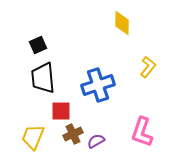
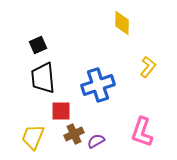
brown cross: moved 1 px right
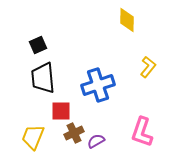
yellow diamond: moved 5 px right, 3 px up
brown cross: moved 1 px up
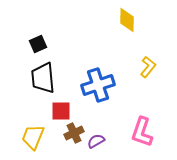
black square: moved 1 px up
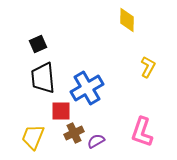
yellow L-shape: rotated 10 degrees counterclockwise
blue cross: moved 11 px left, 3 px down; rotated 12 degrees counterclockwise
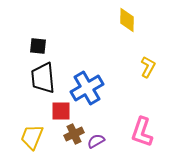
black square: moved 2 px down; rotated 30 degrees clockwise
brown cross: moved 1 px down
yellow trapezoid: moved 1 px left
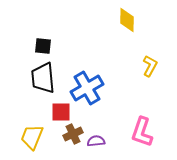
black square: moved 5 px right
yellow L-shape: moved 2 px right, 1 px up
red square: moved 1 px down
brown cross: moved 1 px left
purple semicircle: rotated 24 degrees clockwise
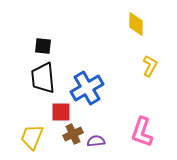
yellow diamond: moved 9 px right, 4 px down
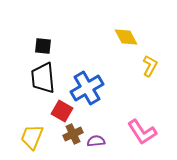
yellow diamond: moved 10 px left, 13 px down; rotated 30 degrees counterclockwise
red square: moved 1 px right, 1 px up; rotated 30 degrees clockwise
pink L-shape: rotated 52 degrees counterclockwise
